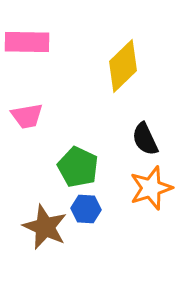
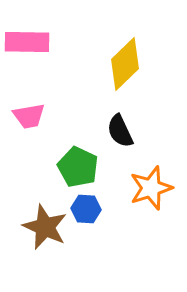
yellow diamond: moved 2 px right, 2 px up
pink trapezoid: moved 2 px right
black semicircle: moved 25 px left, 8 px up
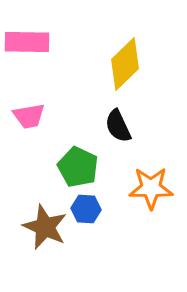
black semicircle: moved 2 px left, 5 px up
orange star: rotated 18 degrees clockwise
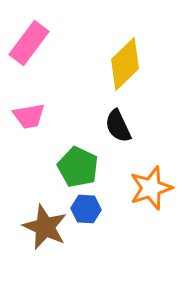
pink rectangle: moved 2 px right, 1 px down; rotated 54 degrees counterclockwise
orange star: rotated 18 degrees counterclockwise
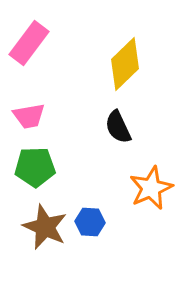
black semicircle: moved 1 px down
green pentagon: moved 43 px left; rotated 27 degrees counterclockwise
orange star: rotated 6 degrees counterclockwise
blue hexagon: moved 4 px right, 13 px down
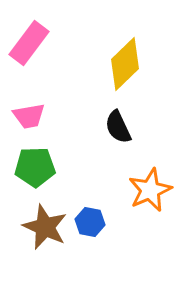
orange star: moved 1 px left, 2 px down
blue hexagon: rotated 8 degrees clockwise
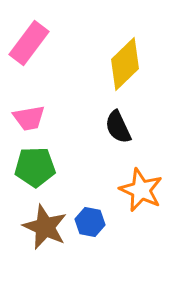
pink trapezoid: moved 2 px down
orange star: moved 9 px left; rotated 24 degrees counterclockwise
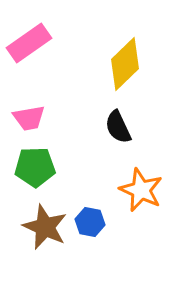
pink rectangle: rotated 18 degrees clockwise
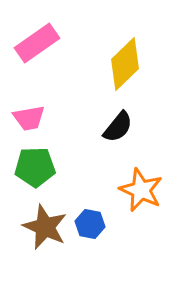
pink rectangle: moved 8 px right
black semicircle: rotated 116 degrees counterclockwise
blue hexagon: moved 2 px down
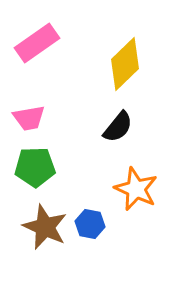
orange star: moved 5 px left, 1 px up
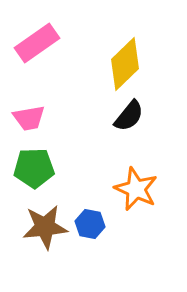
black semicircle: moved 11 px right, 11 px up
green pentagon: moved 1 px left, 1 px down
brown star: rotated 30 degrees counterclockwise
